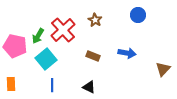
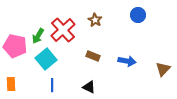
blue arrow: moved 8 px down
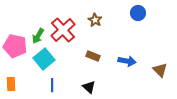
blue circle: moved 2 px up
cyan square: moved 2 px left
brown triangle: moved 3 px left, 1 px down; rotated 28 degrees counterclockwise
black triangle: rotated 16 degrees clockwise
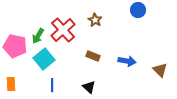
blue circle: moved 3 px up
